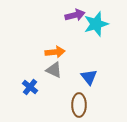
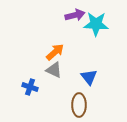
cyan star: rotated 20 degrees clockwise
orange arrow: rotated 36 degrees counterclockwise
blue cross: rotated 21 degrees counterclockwise
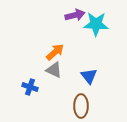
blue triangle: moved 1 px up
brown ellipse: moved 2 px right, 1 px down
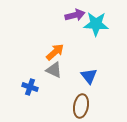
brown ellipse: rotated 10 degrees clockwise
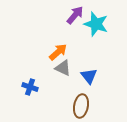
purple arrow: rotated 36 degrees counterclockwise
cyan star: rotated 15 degrees clockwise
orange arrow: moved 3 px right
gray triangle: moved 9 px right, 2 px up
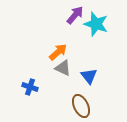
brown ellipse: rotated 35 degrees counterclockwise
